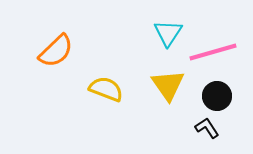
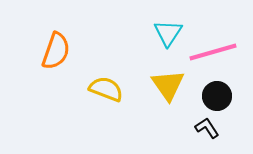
orange semicircle: rotated 27 degrees counterclockwise
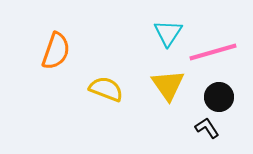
black circle: moved 2 px right, 1 px down
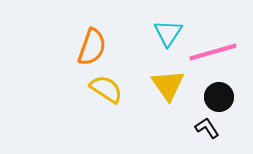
orange semicircle: moved 36 px right, 4 px up
yellow semicircle: rotated 12 degrees clockwise
